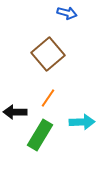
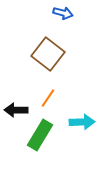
blue arrow: moved 4 px left
brown square: rotated 12 degrees counterclockwise
black arrow: moved 1 px right, 2 px up
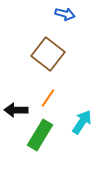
blue arrow: moved 2 px right, 1 px down
cyan arrow: rotated 55 degrees counterclockwise
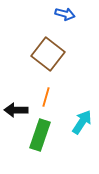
orange line: moved 2 px left, 1 px up; rotated 18 degrees counterclockwise
green rectangle: rotated 12 degrees counterclockwise
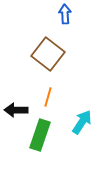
blue arrow: rotated 108 degrees counterclockwise
orange line: moved 2 px right
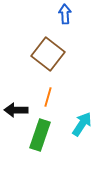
cyan arrow: moved 2 px down
